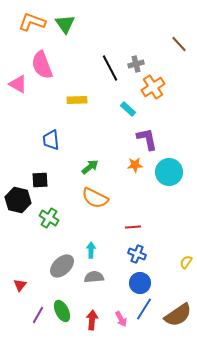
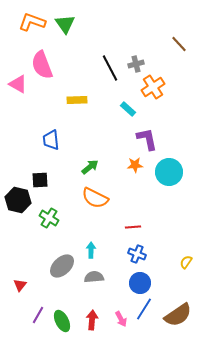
green ellipse: moved 10 px down
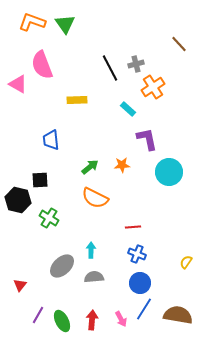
orange star: moved 13 px left
brown semicircle: rotated 136 degrees counterclockwise
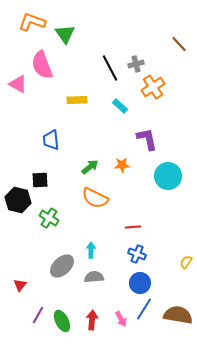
green triangle: moved 10 px down
cyan rectangle: moved 8 px left, 3 px up
cyan circle: moved 1 px left, 4 px down
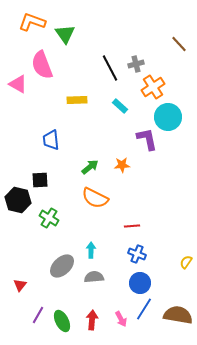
cyan circle: moved 59 px up
red line: moved 1 px left, 1 px up
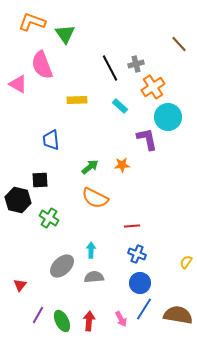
red arrow: moved 3 px left, 1 px down
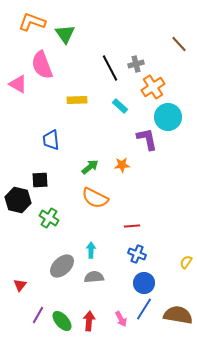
blue circle: moved 4 px right
green ellipse: rotated 15 degrees counterclockwise
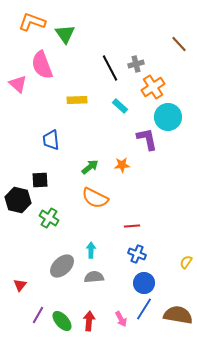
pink triangle: rotated 12 degrees clockwise
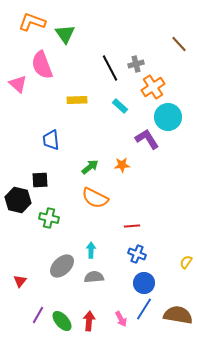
purple L-shape: rotated 20 degrees counterclockwise
green cross: rotated 18 degrees counterclockwise
red triangle: moved 4 px up
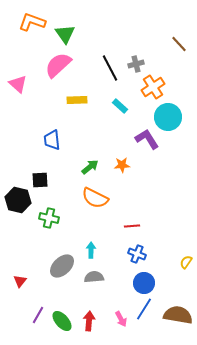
pink semicircle: moved 16 px right; rotated 68 degrees clockwise
blue trapezoid: moved 1 px right
